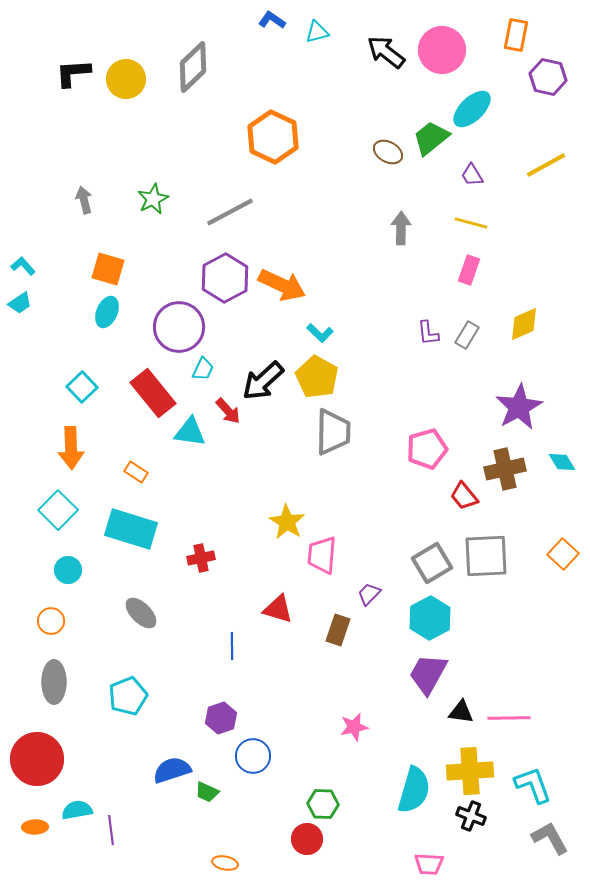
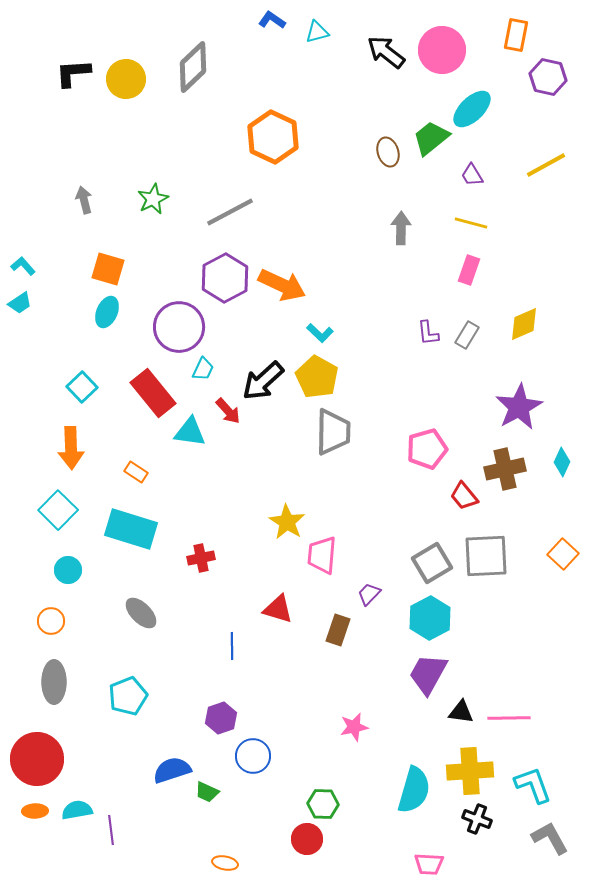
brown ellipse at (388, 152): rotated 44 degrees clockwise
cyan diamond at (562, 462): rotated 56 degrees clockwise
black cross at (471, 816): moved 6 px right, 3 px down
orange ellipse at (35, 827): moved 16 px up
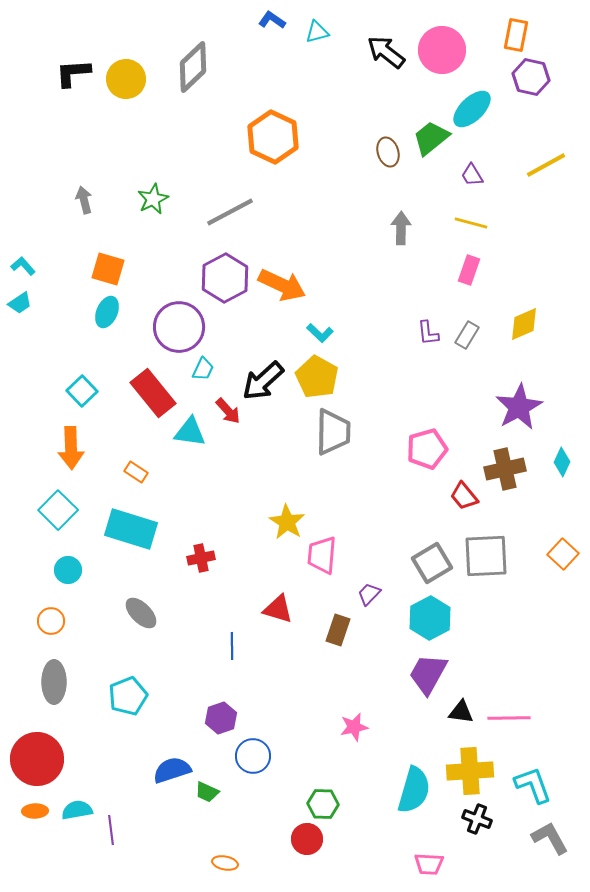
purple hexagon at (548, 77): moved 17 px left
cyan square at (82, 387): moved 4 px down
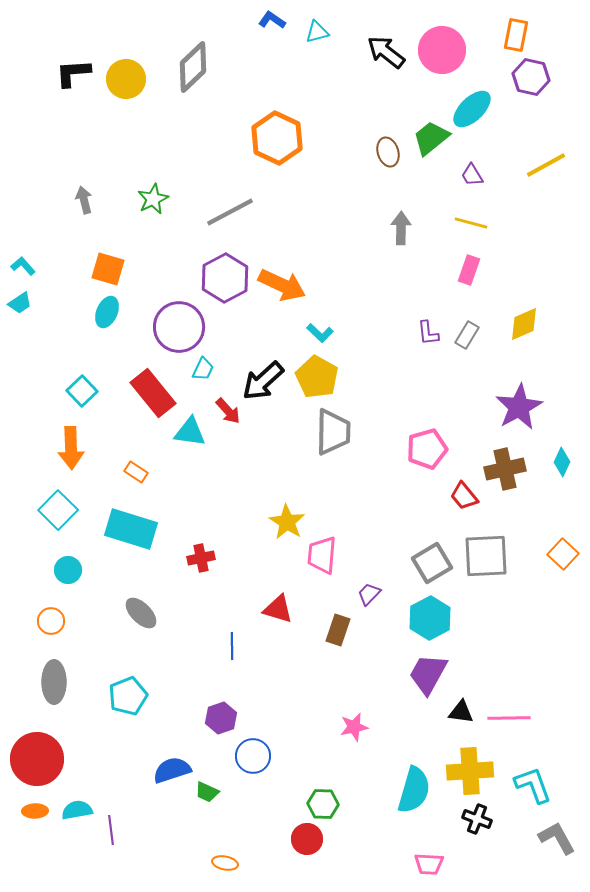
orange hexagon at (273, 137): moved 4 px right, 1 px down
gray L-shape at (550, 838): moved 7 px right
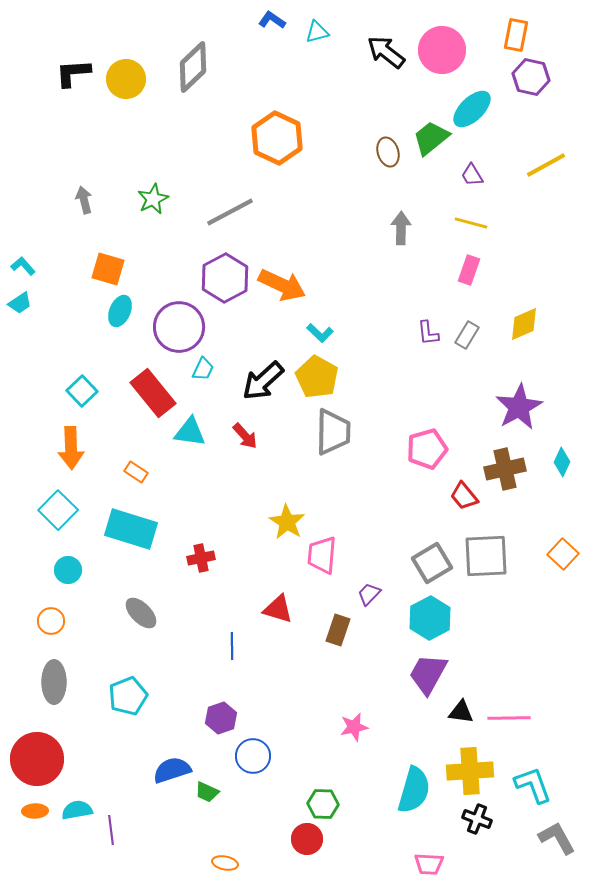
cyan ellipse at (107, 312): moved 13 px right, 1 px up
red arrow at (228, 411): moved 17 px right, 25 px down
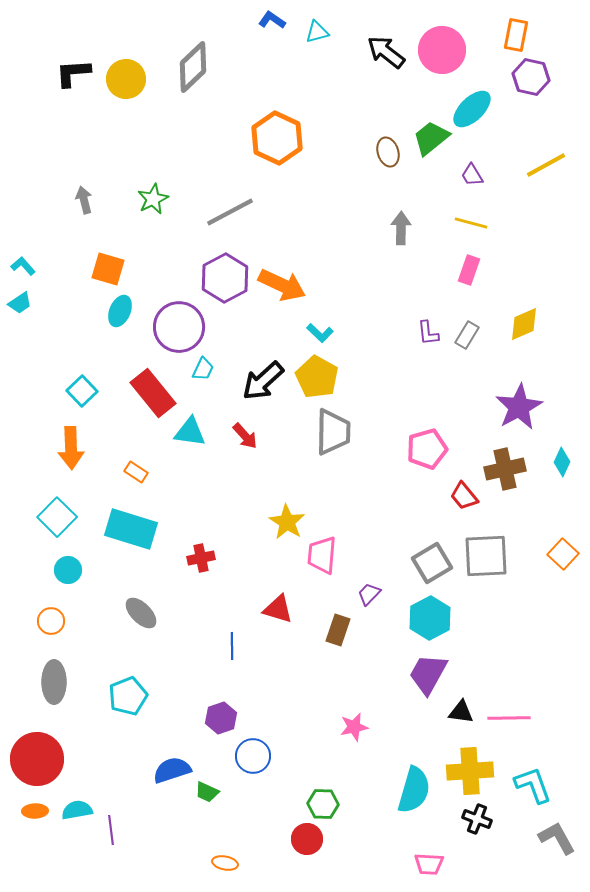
cyan square at (58, 510): moved 1 px left, 7 px down
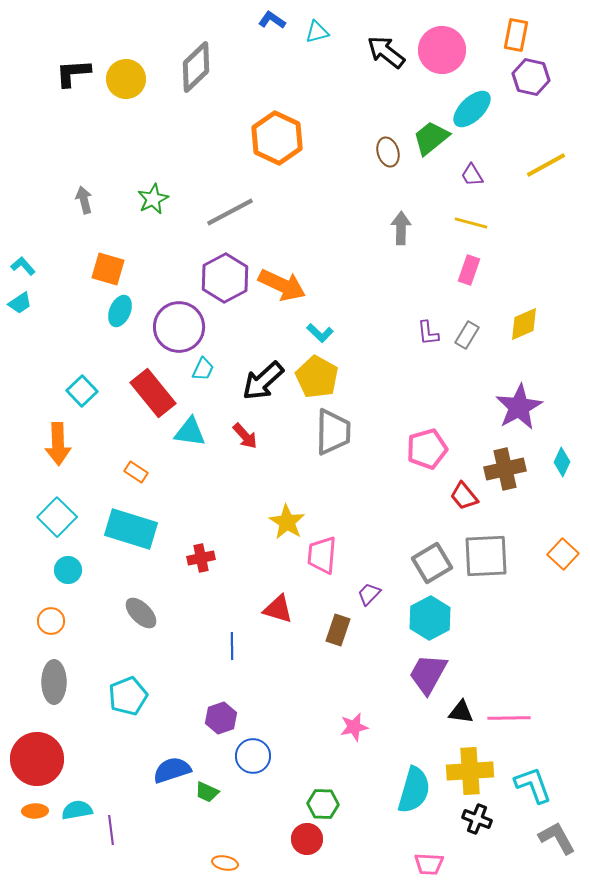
gray diamond at (193, 67): moved 3 px right
orange arrow at (71, 448): moved 13 px left, 4 px up
